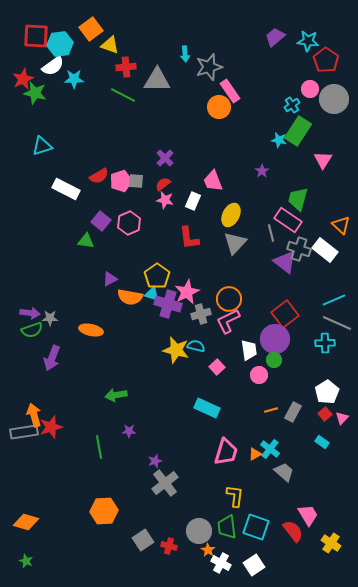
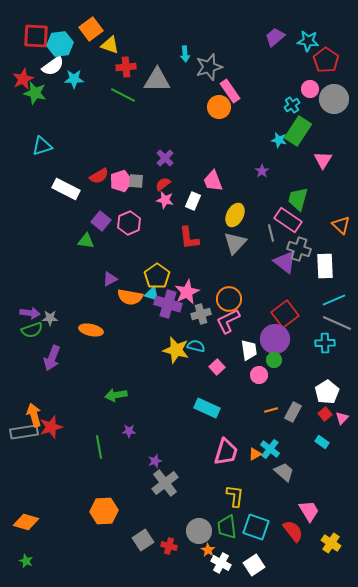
yellow ellipse at (231, 215): moved 4 px right
white rectangle at (325, 250): moved 16 px down; rotated 50 degrees clockwise
pink trapezoid at (308, 515): moved 1 px right, 4 px up
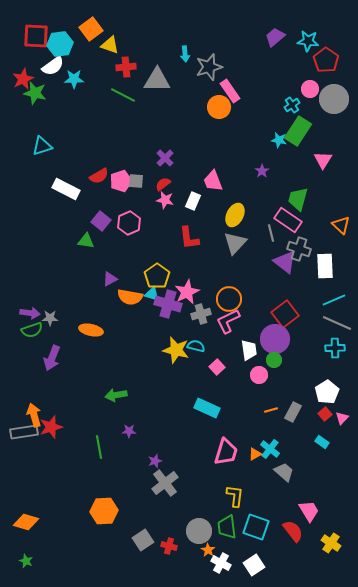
cyan cross at (325, 343): moved 10 px right, 5 px down
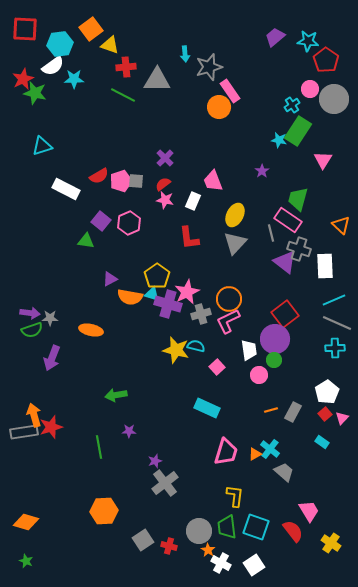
red square at (36, 36): moved 11 px left, 7 px up
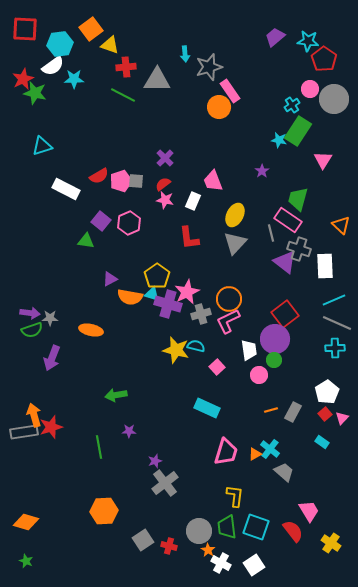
red pentagon at (326, 60): moved 2 px left, 1 px up
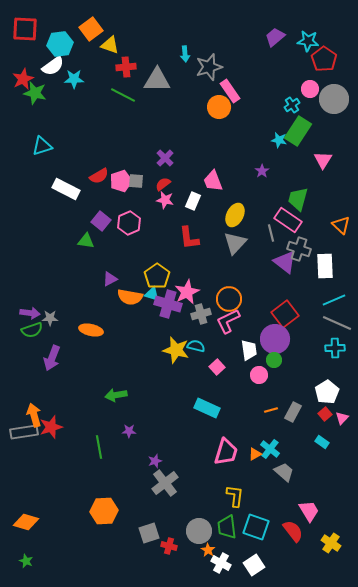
gray square at (143, 540): moved 6 px right, 7 px up; rotated 15 degrees clockwise
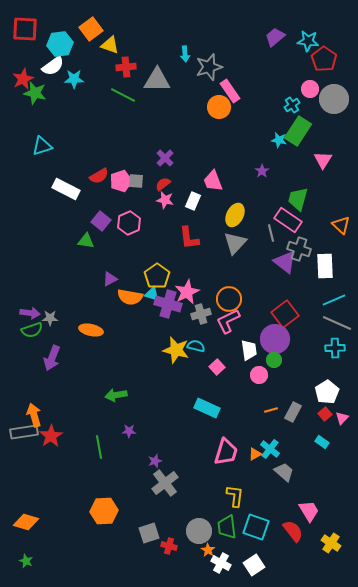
red star at (51, 427): moved 9 px down; rotated 15 degrees counterclockwise
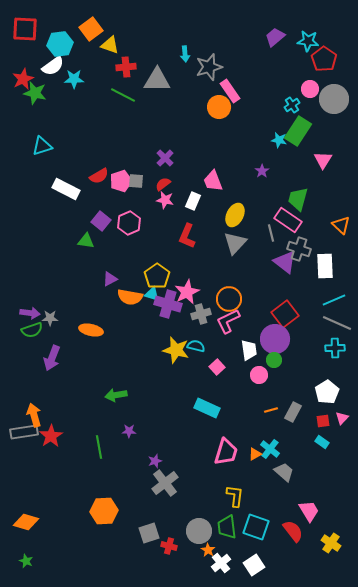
red L-shape at (189, 238): moved 2 px left, 2 px up; rotated 30 degrees clockwise
red square at (325, 414): moved 2 px left, 7 px down; rotated 32 degrees clockwise
white cross at (221, 563): rotated 24 degrees clockwise
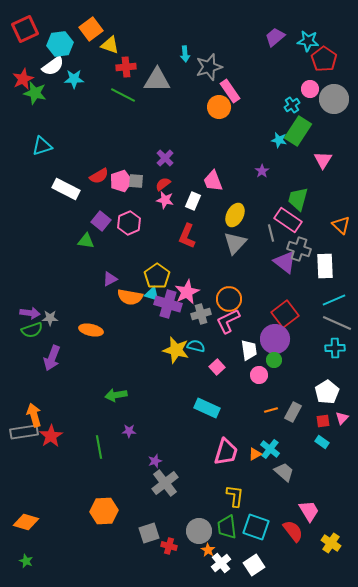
red square at (25, 29): rotated 28 degrees counterclockwise
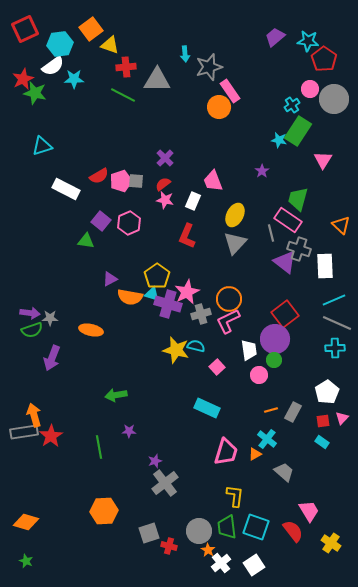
cyan cross at (270, 449): moved 3 px left, 10 px up
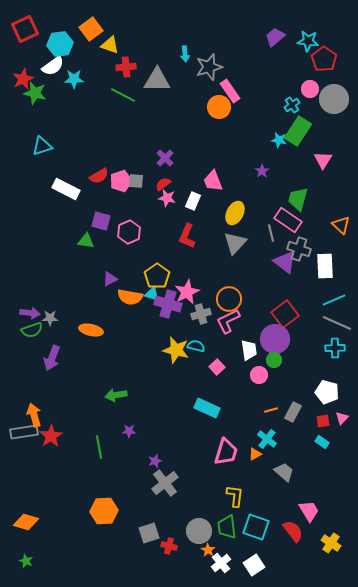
pink star at (165, 200): moved 2 px right, 2 px up
yellow ellipse at (235, 215): moved 2 px up
purple square at (101, 221): rotated 24 degrees counterclockwise
pink hexagon at (129, 223): moved 9 px down
white pentagon at (327, 392): rotated 25 degrees counterclockwise
